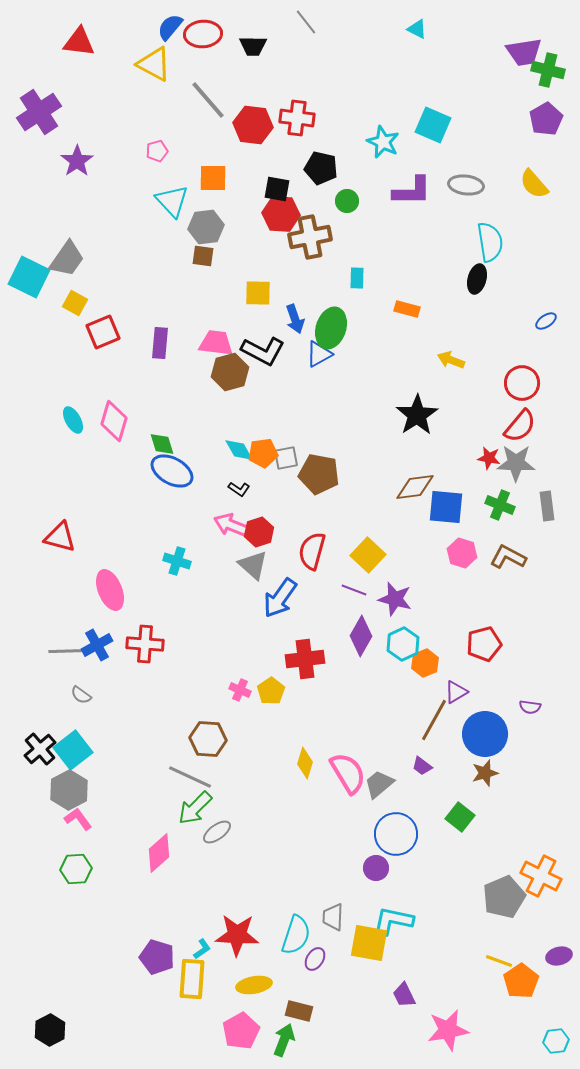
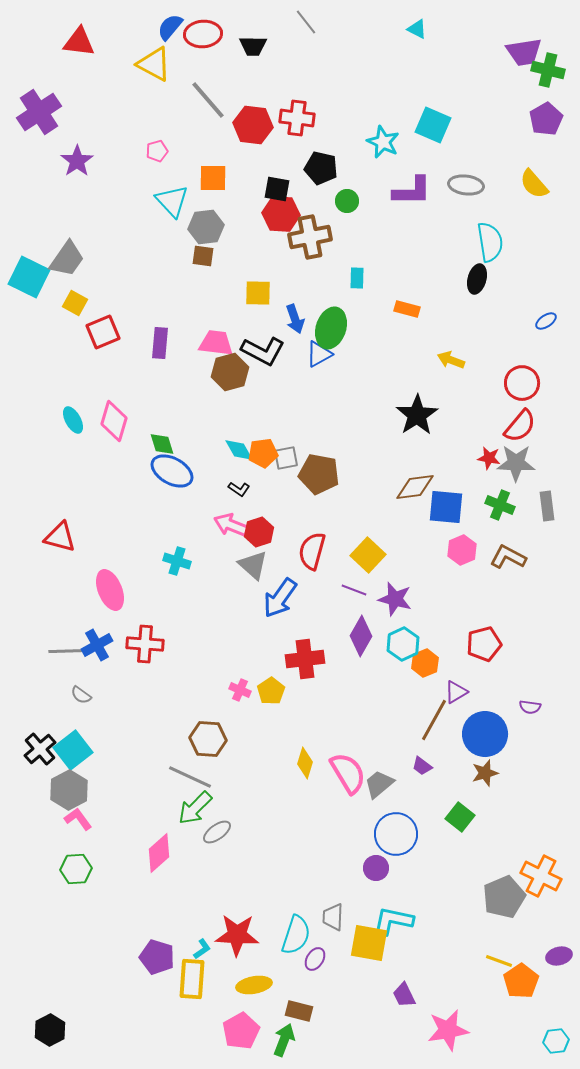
pink hexagon at (462, 553): moved 3 px up; rotated 20 degrees clockwise
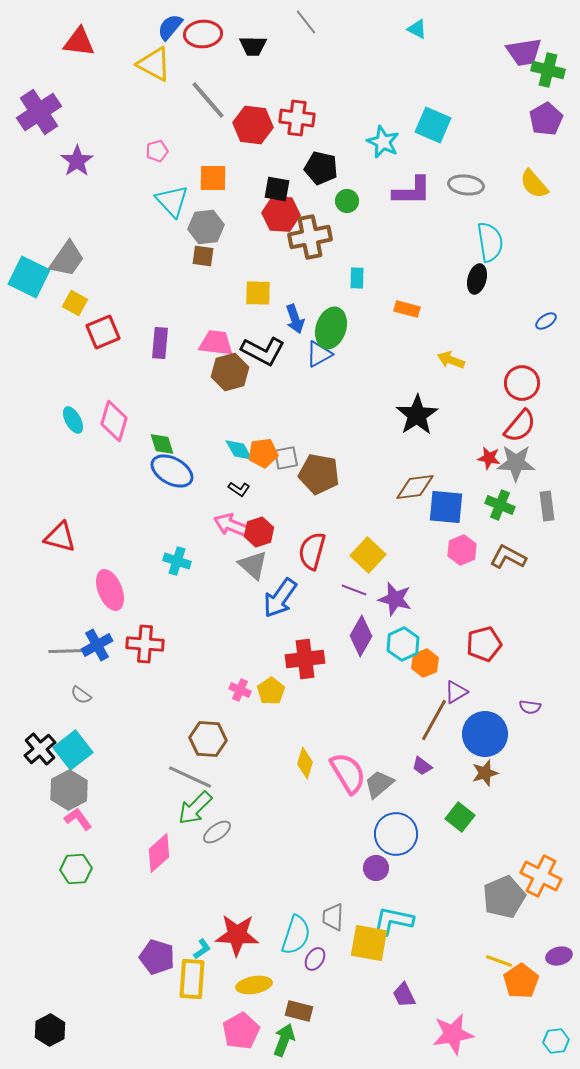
pink star at (448, 1030): moved 5 px right, 4 px down
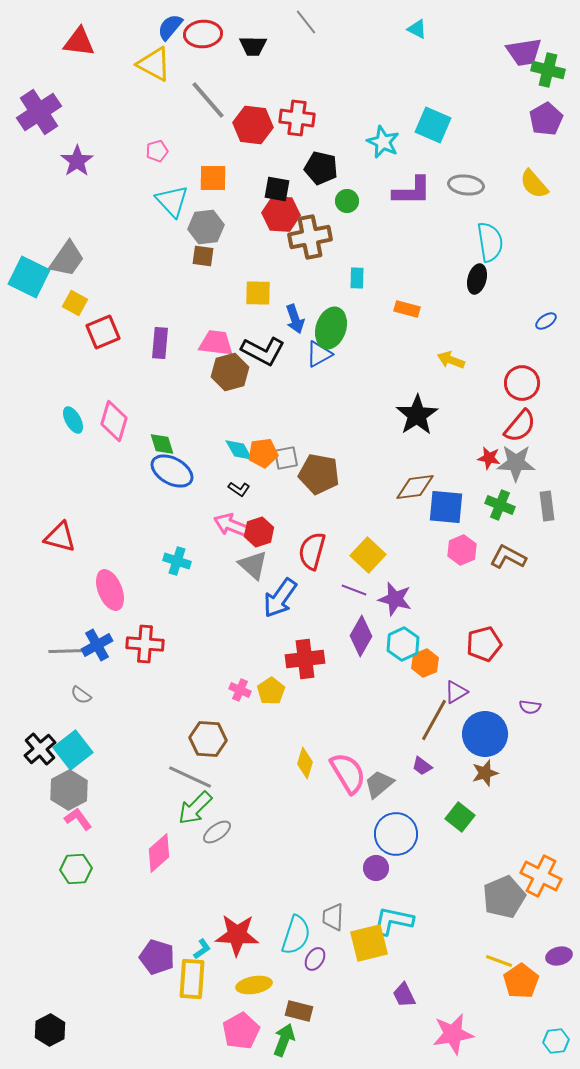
yellow square at (369, 943): rotated 24 degrees counterclockwise
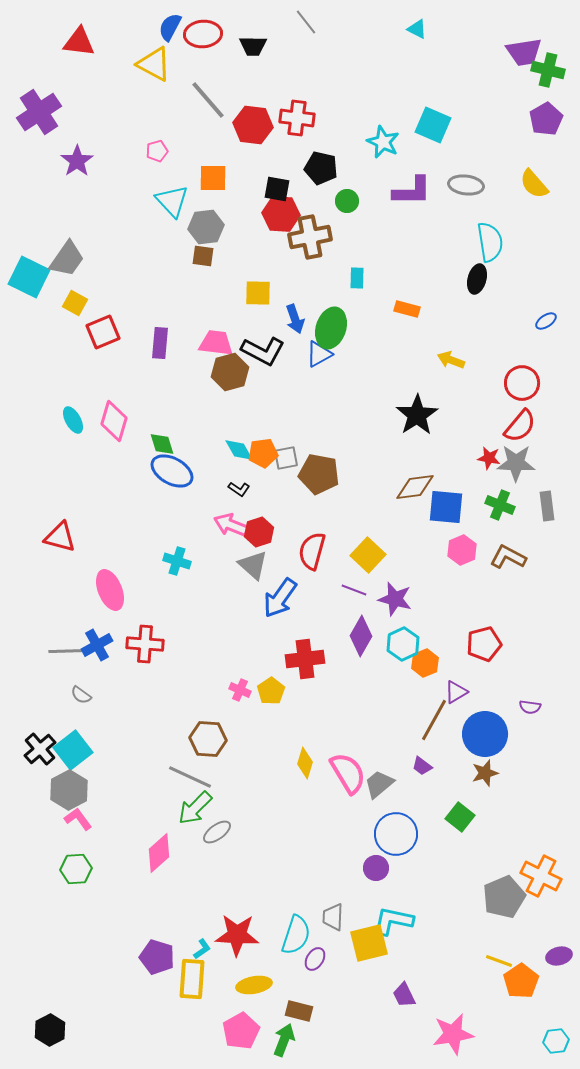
blue semicircle at (170, 27): rotated 12 degrees counterclockwise
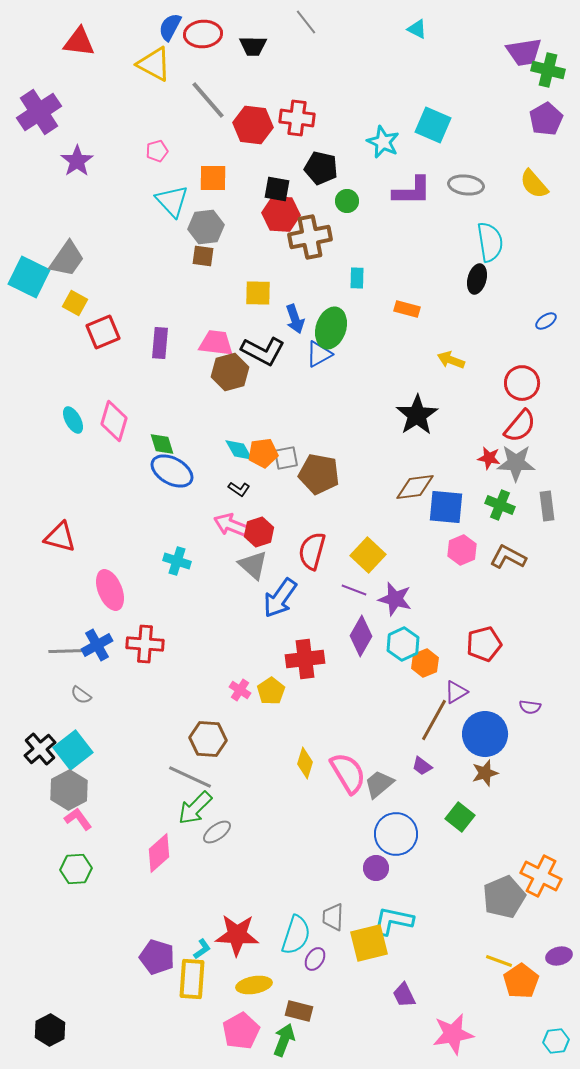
pink cross at (240, 690): rotated 10 degrees clockwise
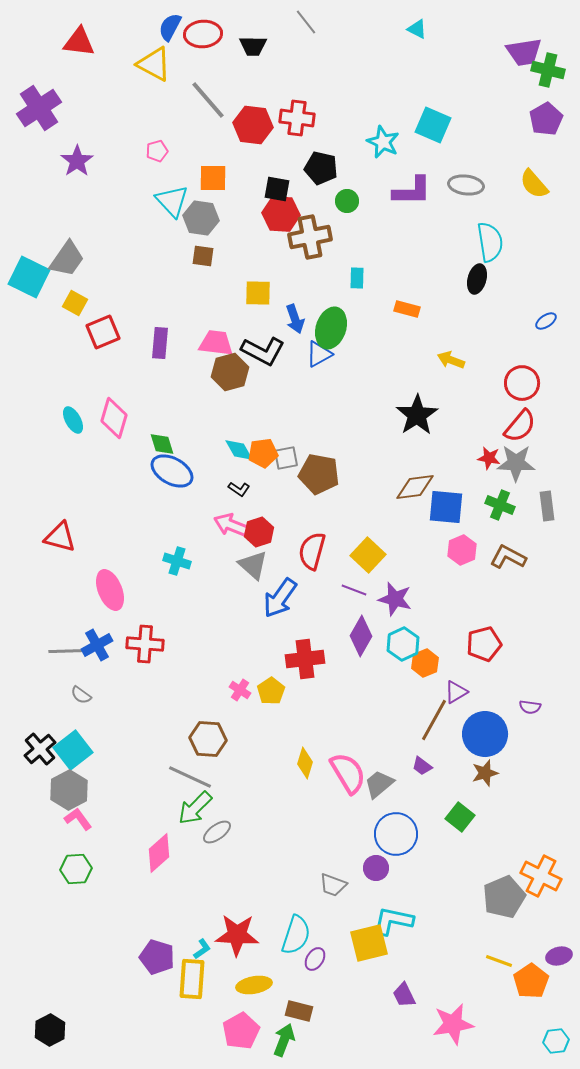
purple cross at (39, 112): moved 4 px up
gray hexagon at (206, 227): moved 5 px left, 9 px up; rotated 16 degrees clockwise
pink diamond at (114, 421): moved 3 px up
gray trapezoid at (333, 917): moved 32 px up; rotated 72 degrees counterclockwise
orange pentagon at (521, 981): moved 10 px right
pink star at (453, 1034): moved 10 px up
